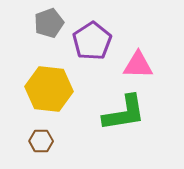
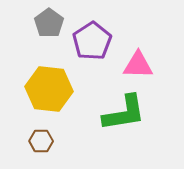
gray pentagon: rotated 16 degrees counterclockwise
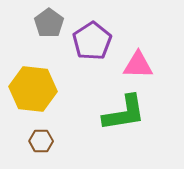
yellow hexagon: moved 16 px left
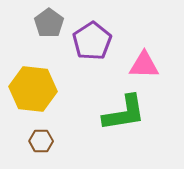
pink triangle: moved 6 px right
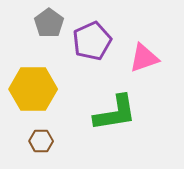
purple pentagon: rotated 9 degrees clockwise
pink triangle: moved 7 px up; rotated 20 degrees counterclockwise
yellow hexagon: rotated 6 degrees counterclockwise
green L-shape: moved 9 px left
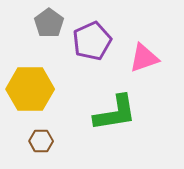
yellow hexagon: moved 3 px left
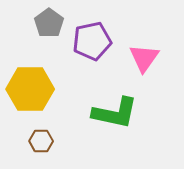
purple pentagon: rotated 12 degrees clockwise
pink triangle: rotated 36 degrees counterclockwise
green L-shape: rotated 21 degrees clockwise
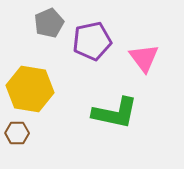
gray pentagon: rotated 12 degrees clockwise
pink triangle: rotated 12 degrees counterclockwise
yellow hexagon: rotated 9 degrees clockwise
brown hexagon: moved 24 px left, 8 px up
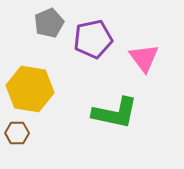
purple pentagon: moved 1 px right, 2 px up
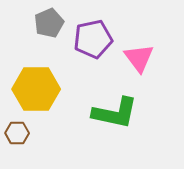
pink triangle: moved 5 px left
yellow hexagon: moved 6 px right; rotated 9 degrees counterclockwise
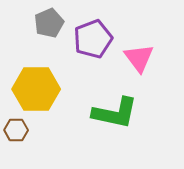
purple pentagon: rotated 9 degrees counterclockwise
brown hexagon: moved 1 px left, 3 px up
